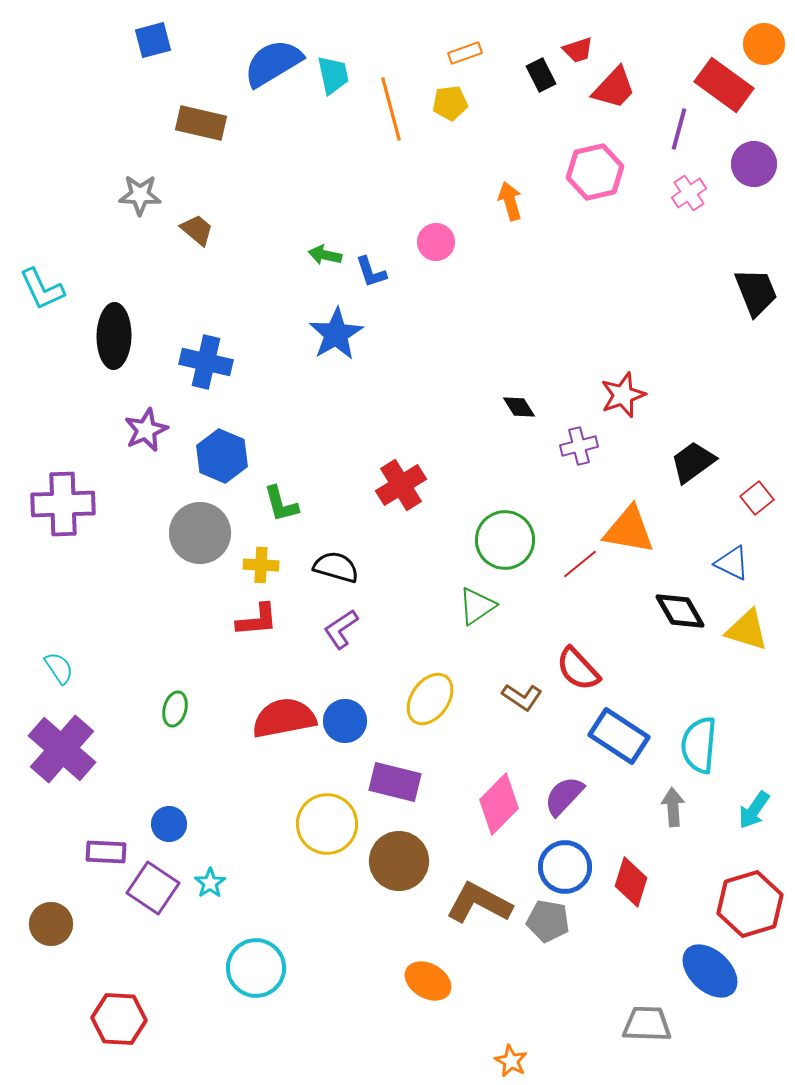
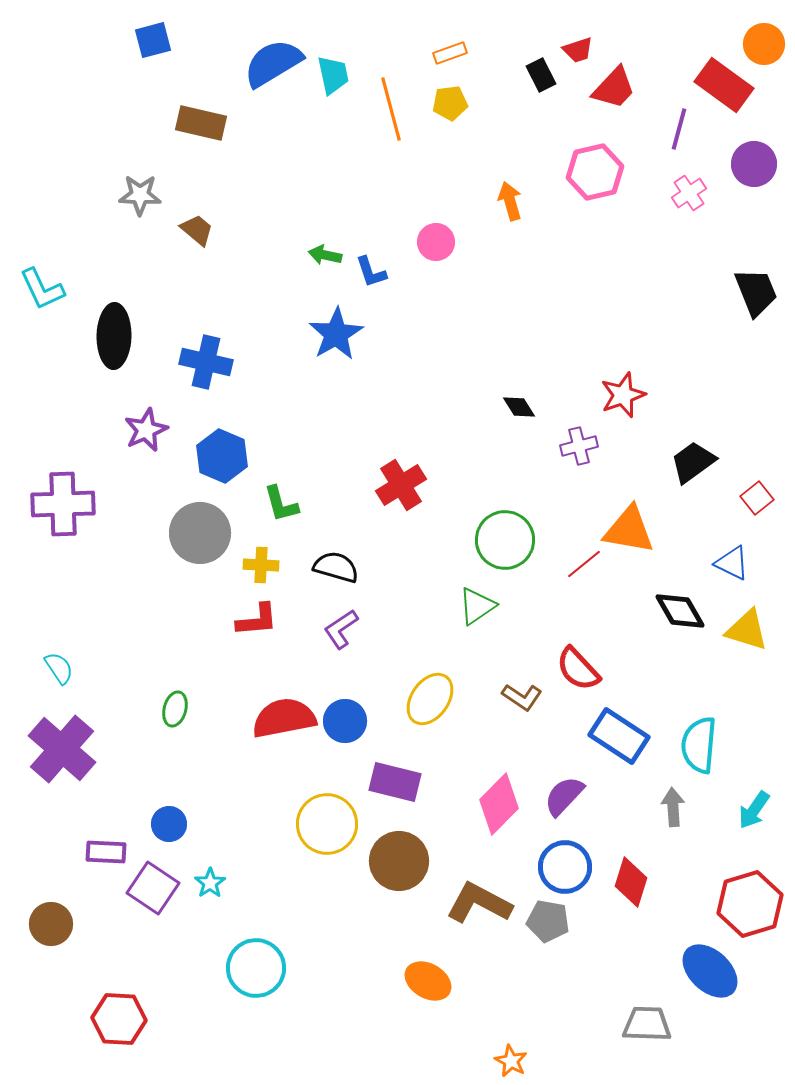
orange rectangle at (465, 53): moved 15 px left
red line at (580, 564): moved 4 px right
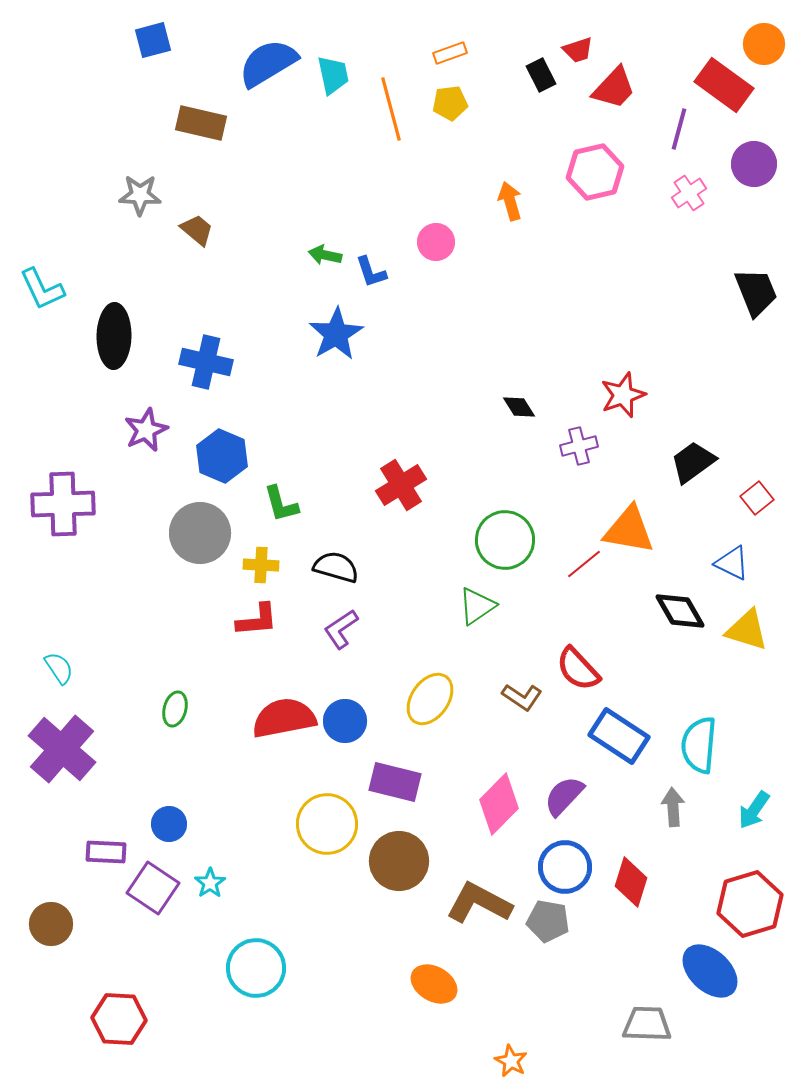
blue semicircle at (273, 63): moved 5 px left
orange ellipse at (428, 981): moved 6 px right, 3 px down
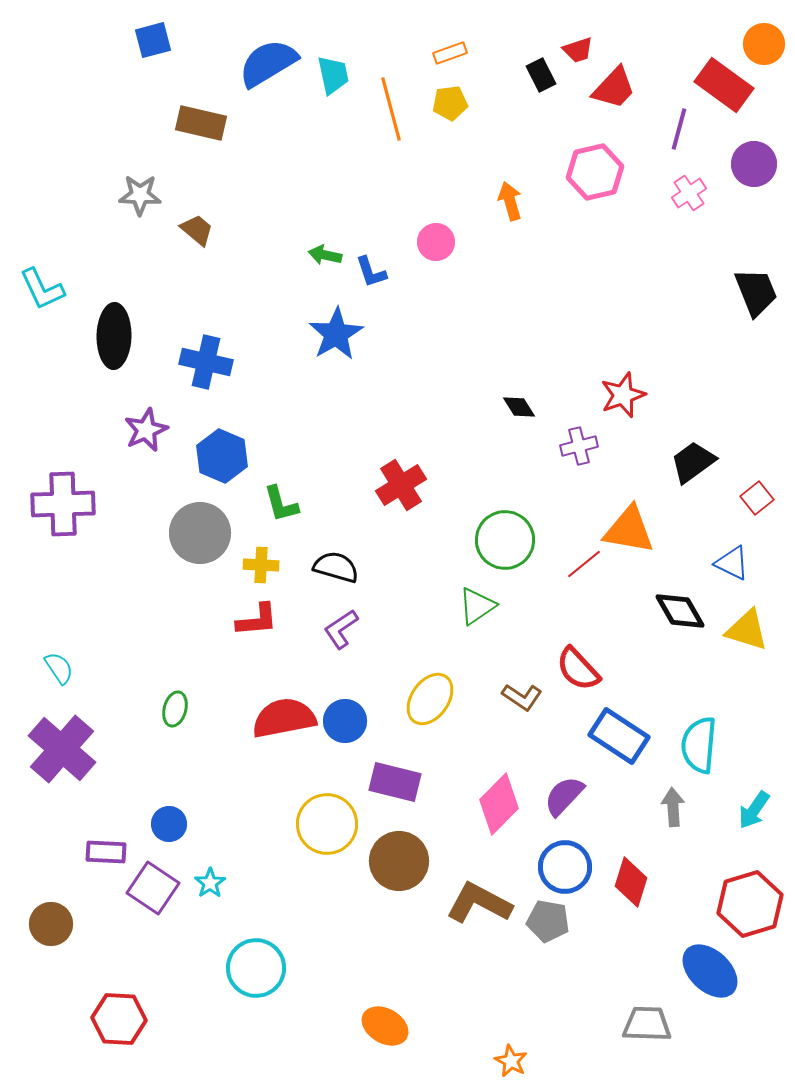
orange ellipse at (434, 984): moved 49 px left, 42 px down
